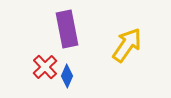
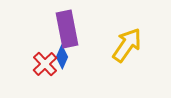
red cross: moved 3 px up
blue diamond: moved 5 px left, 19 px up
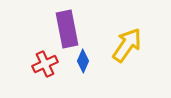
blue diamond: moved 21 px right, 4 px down
red cross: rotated 20 degrees clockwise
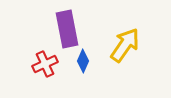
yellow arrow: moved 2 px left
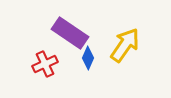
purple rectangle: moved 3 px right, 4 px down; rotated 45 degrees counterclockwise
blue diamond: moved 5 px right, 3 px up
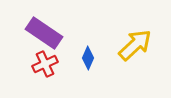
purple rectangle: moved 26 px left
yellow arrow: moved 10 px right; rotated 12 degrees clockwise
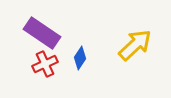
purple rectangle: moved 2 px left
blue diamond: moved 8 px left; rotated 10 degrees clockwise
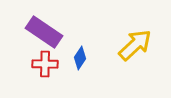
purple rectangle: moved 2 px right, 1 px up
red cross: rotated 25 degrees clockwise
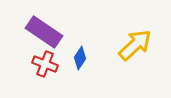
red cross: rotated 20 degrees clockwise
